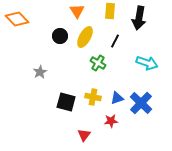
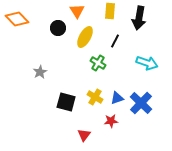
black circle: moved 2 px left, 8 px up
yellow cross: moved 2 px right; rotated 21 degrees clockwise
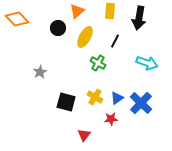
orange triangle: rotated 21 degrees clockwise
blue triangle: rotated 16 degrees counterclockwise
red star: moved 2 px up
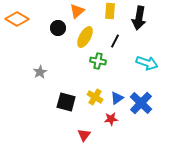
orange diamond: rotated 15 degrees counterclockwise
green cross: moved 2 px up; rotated 21 degrees counterclockwise
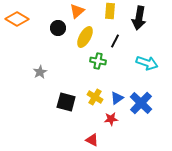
red triangle: moved 8 px right, 5 px down; rotated 40 degrees counterclockwise
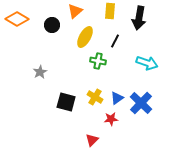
orange triangle: moved 2 px left
black circle: moved 6 px left, 3 px up
red triangle: rotated 48 degrees clockwise
